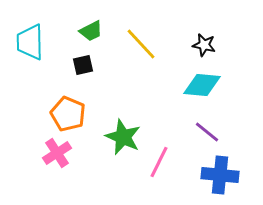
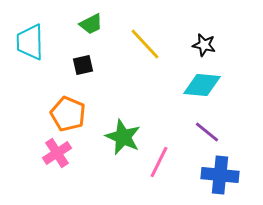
green trapezoid: moved 7 px up
yellow line: moved 4 px right
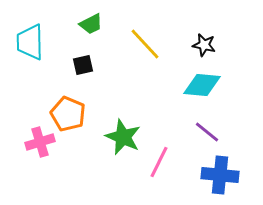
pink cross: moved 17 px left, 11 px up; rotated 16 degrees clockwise
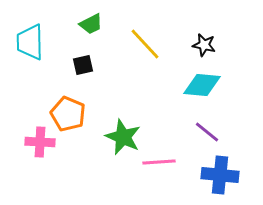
pink cross: rotated 20 degrees clockwise
pink line: rotated 60 degrees clockwise
